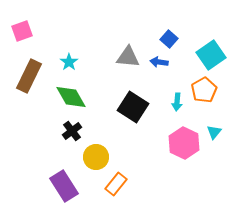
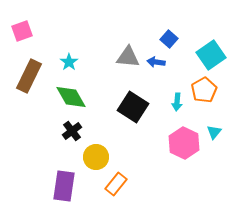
blue arrow: moved 3 px left
purple rectangle: rotated 40 degrees clockwise
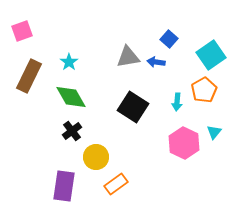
gray triangle: rotated 15 degrees counterclockwise
orange rectangle: rotated 15 degrees clockwise
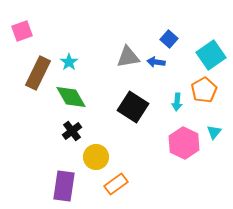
brown rectangle: moved 9 px right, 3 px up
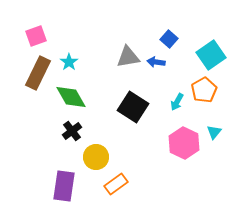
pink square: moved 14 px right, 5 px down
cyan arrow: rotated 24 degrees clockwise
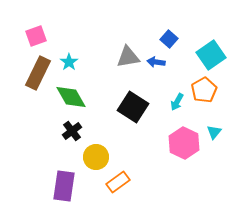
orange rectangle: moved 2 px right, 2 px up
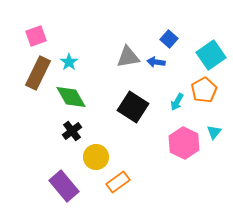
purple rectangle: rotated 48 degrees counterclockwise
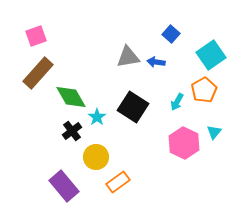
blue square: moved 2 px right, 5 px up
cyan star: moved 28 px right, 55 px down
brown rectangle: rotated 16 degrees clockwise
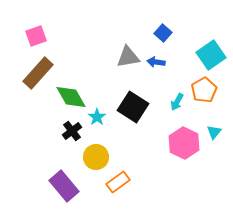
blue square: moved 8 px left, 1 px up
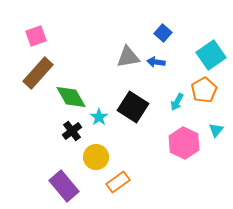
cyan star: moved 2 px right
cyan triangle: moved 2 px right, 2 px up
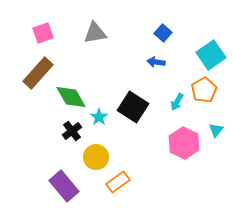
pink square: moved 7 px right, 3 px up
gray triangle: moved 33 px left, 24 px up
